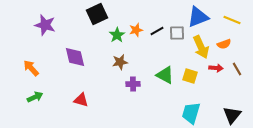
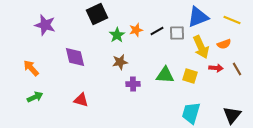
green triangle: rotated 24 degrees counterclockwise
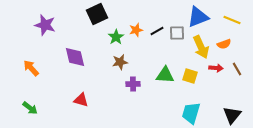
green star: moved 1 px left, 2 px down
green arrow: moved 5 px left, 11 px down; rotated 63 degrees clockwise
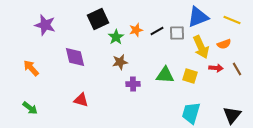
black square: moved 1 px right, 5 px down
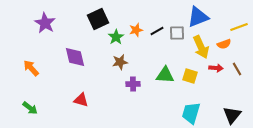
yellow line: moved 7 px right, 7 px down; rotated 42 degrees counterclockwise
purple star: moved 2 px up; rotated 15 degrees clockwise
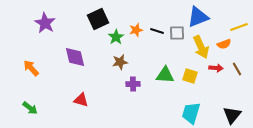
black line: rotated 48 degrees clockwise
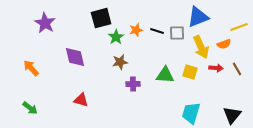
black square: moved 3 px right, 1 px up; rotated 10 degrees clockwise
yellow square: moved 4 px up
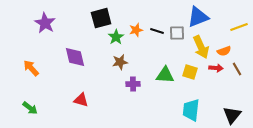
orange semicircle: moved 7 px down
cyan trapezoid: moved 3 px up; rotated 10 degrees counterclockwise
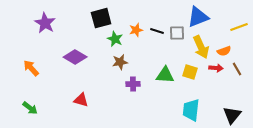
green star: moved 1 px left, 2 px down; rotated 14 degrees counterclockwise
purple diamond: rotated 45 degrees counterclockwise
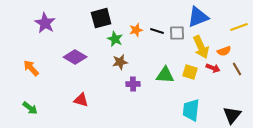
red arrow: moved 3 px left; rotated 16 degrees clockwise
